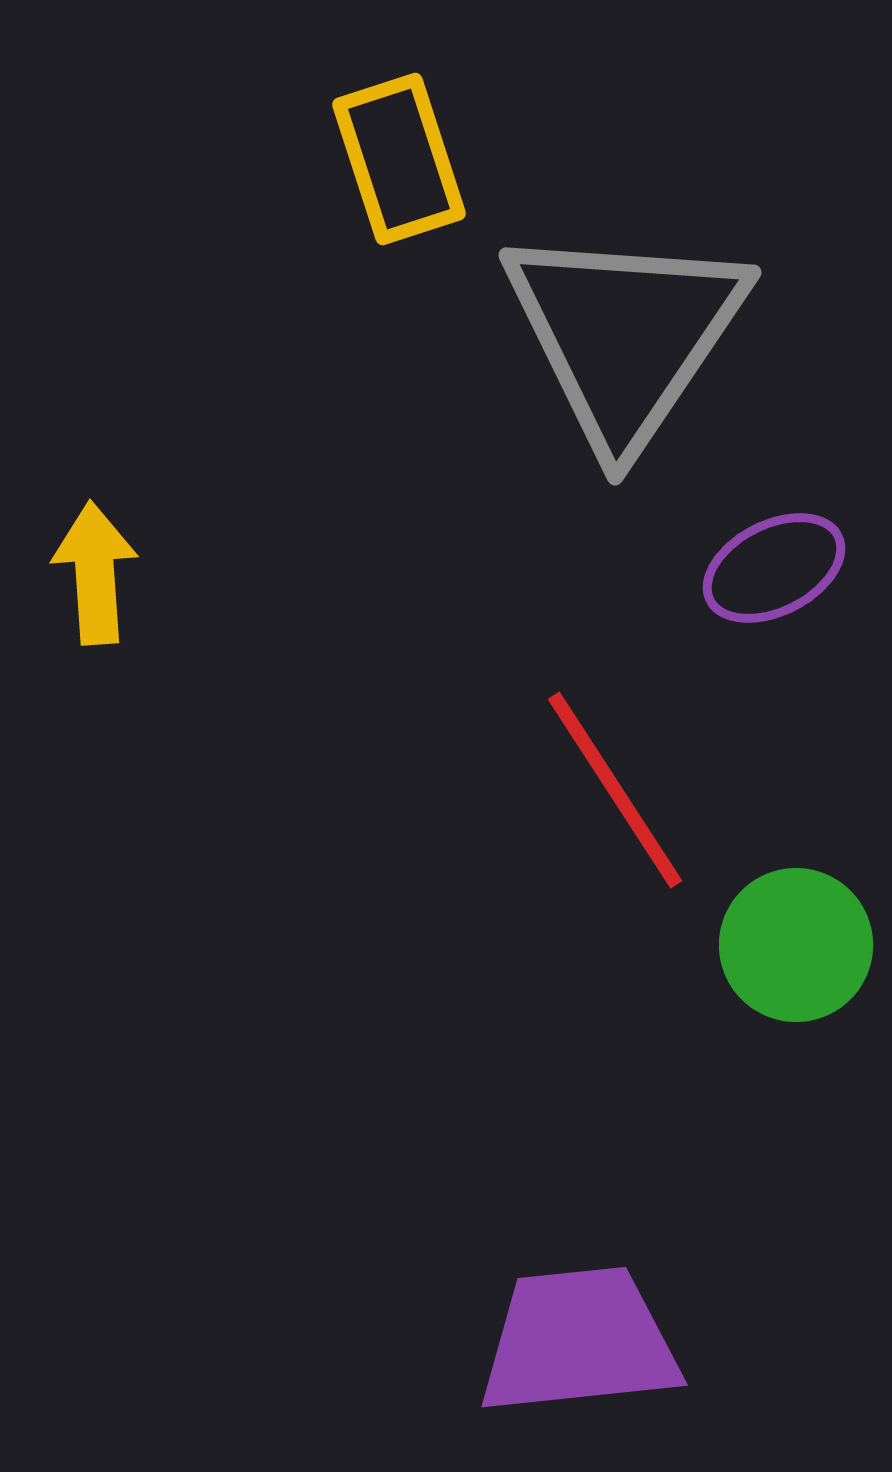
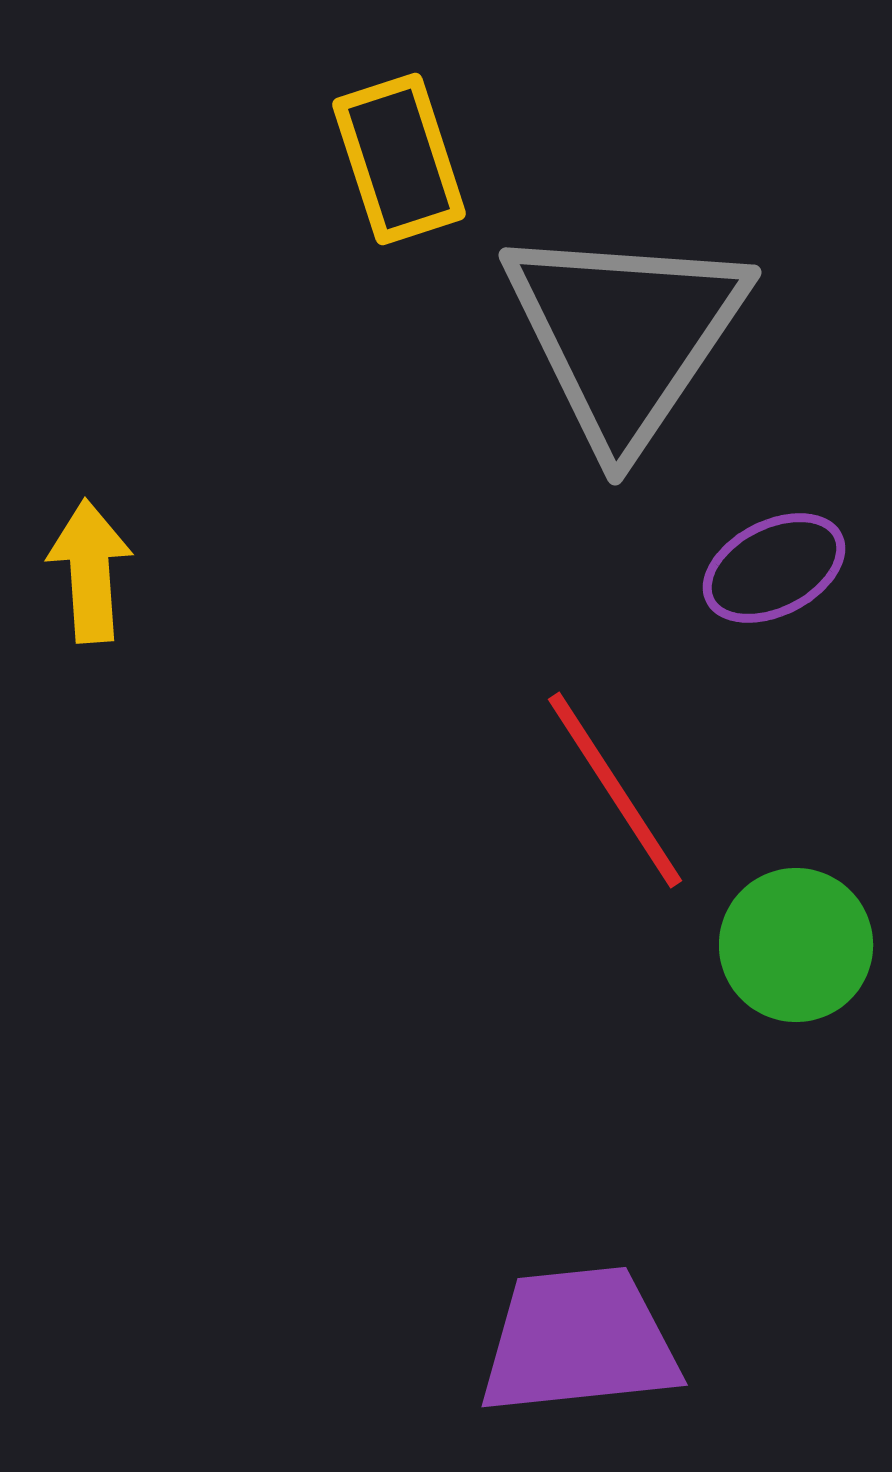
yellow arrow: moved 5 px left, 2 px up
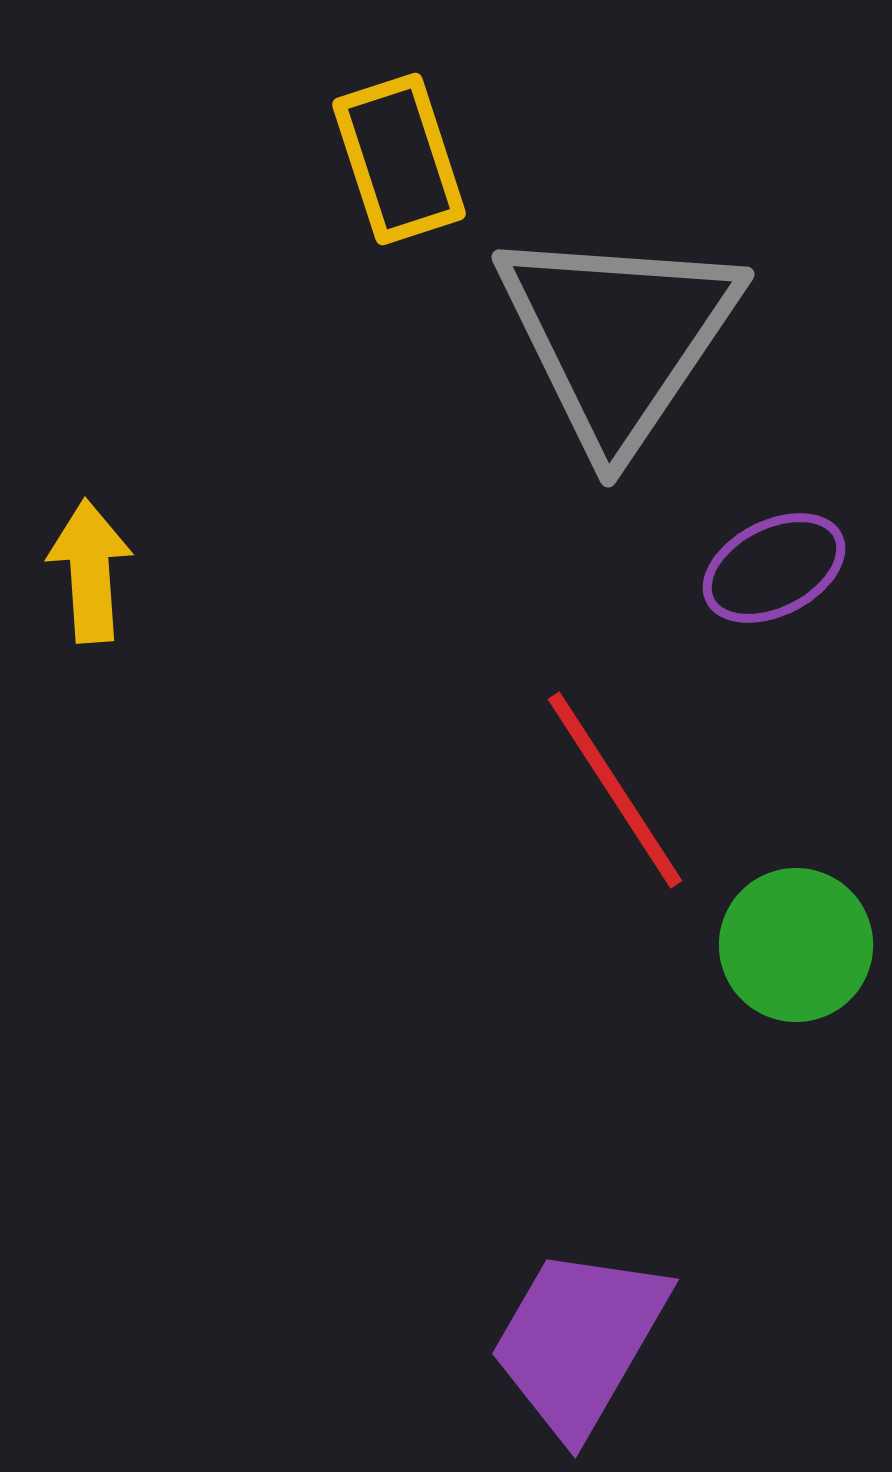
gray triangle: moved 7 px left, 2 px down
purple trapezoid: rotated 54 degrees counterclockwise
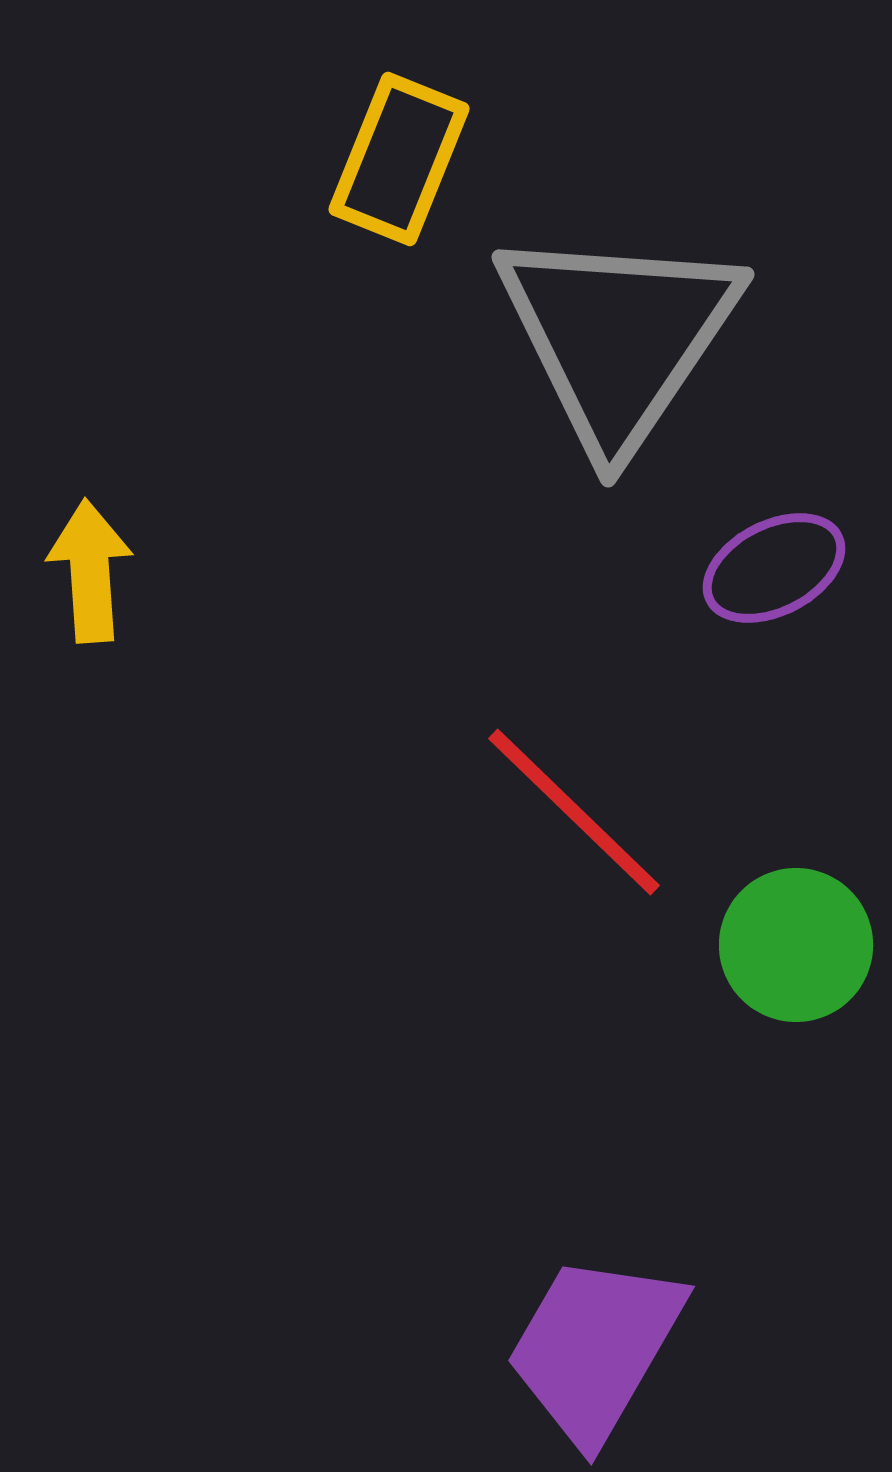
yellow rectangle: rotated 40 degrees clockwise
red line: moved 41 px left, 22 px down; rotated 13 degrees counterclockwise
purple trapezoid: moved 16 px right, 7 px down
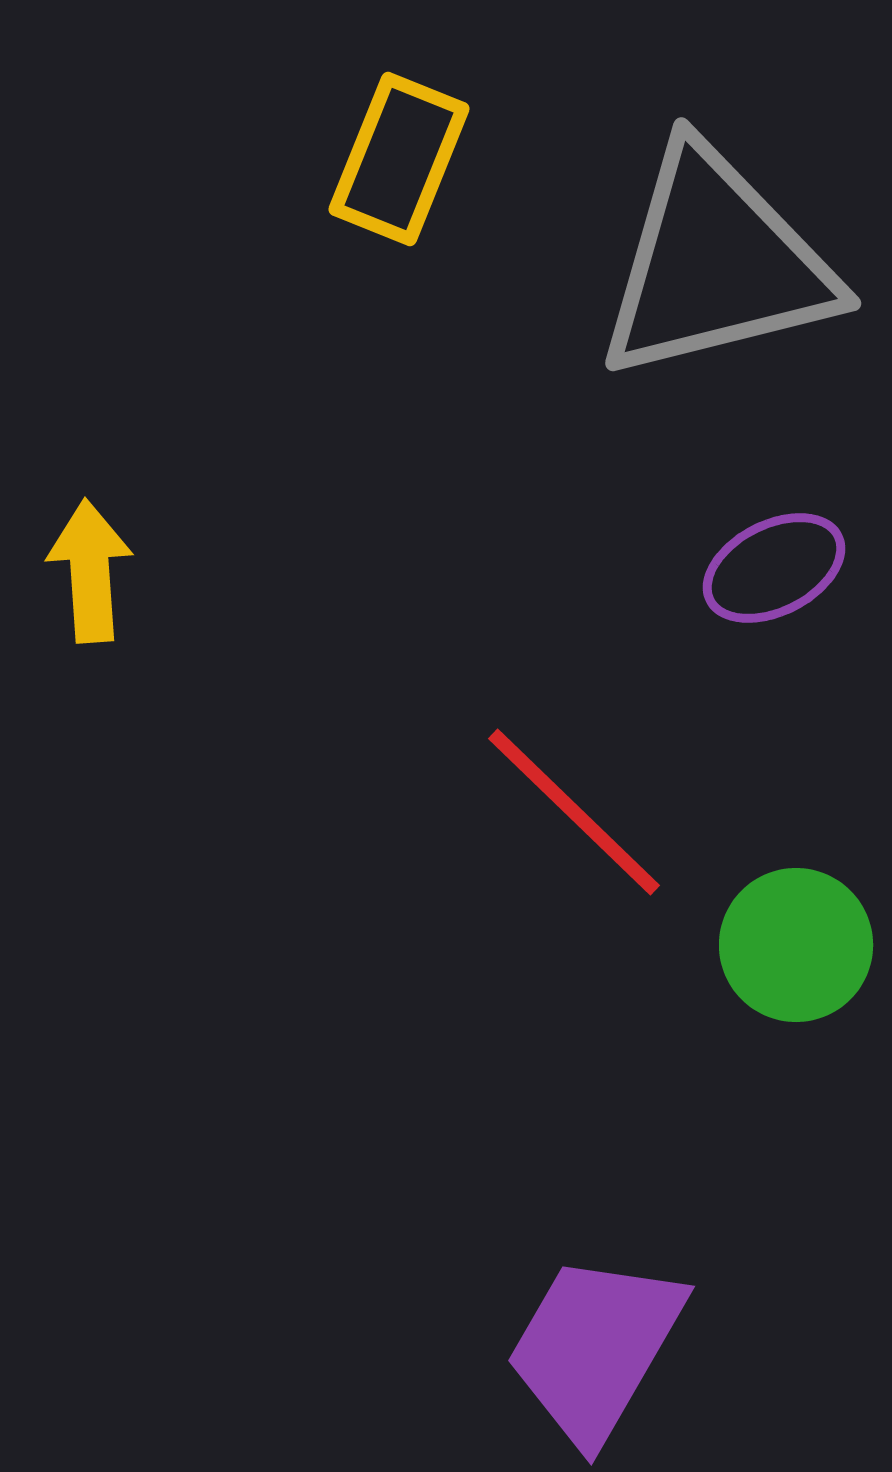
gray triangle: moved 98 px right, 73 px up; rotated 42 degrees clockwise
